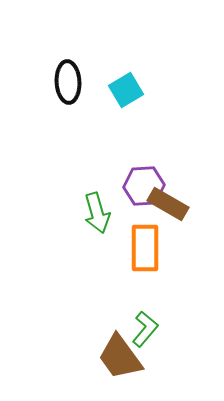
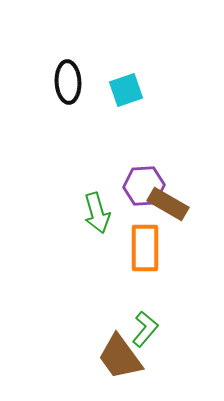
cyan square: rotated 12 degrees clockwise
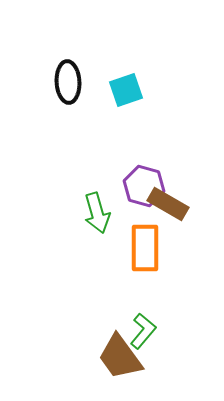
purple hexagon: rotated 18 degrees clockwise
green L-shape: moved 2 px left, 2 px down
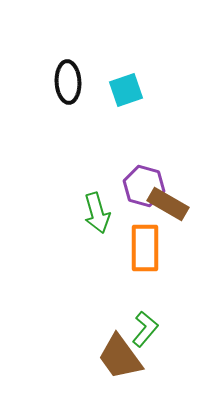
green L-shape: moved 2 px right, 2 px up
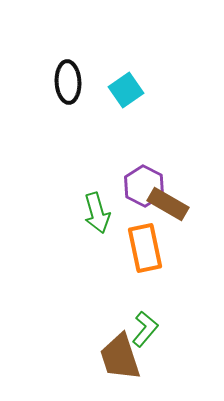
cyan square: rotated 16 degrees counterclockwise
purple hexagon: rotated 12 degrees clockwise
orange rectangle: rotated 12 degrees counterclockwise
brown trapezoid: rotated 18 degrees clockwise
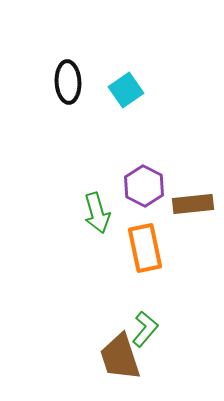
brown rectangle: moved 25 px right; rotated 36 degrees counterclockwise
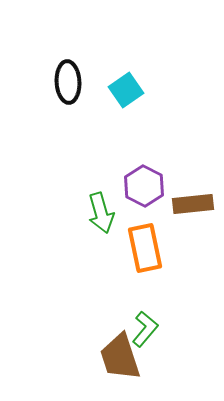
green arrow: moved 4 px right
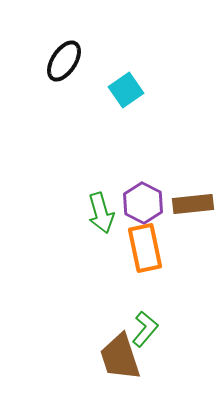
black ellipse: moved 4 px left, 21 px up; rotated 36 degrees clockwise
purple hexagon: moved 1 px left, 17 px down
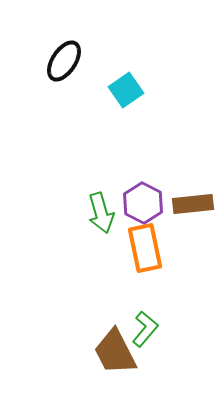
brown trapezoid: moved 5 px left, 5 px up; rotated 9 degrees counterclockwise
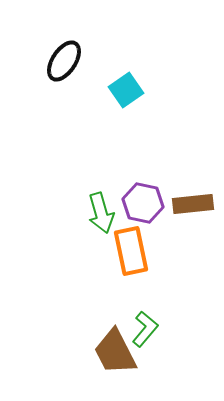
purple hexagon: rotated 15 degrees counterclockwise
orange rectangle: moved 14 px left, 3 px down
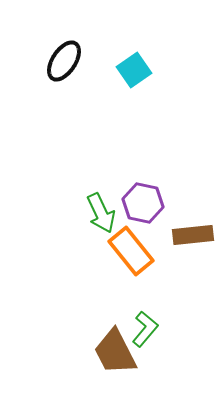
cyan square: moved 8 px right, 20 px up
brown rectangle: moved 31 px down
green arrow: rotated 9 degrees counterclockwise
orange rectangle: rotated 27 degrees counterclockwise
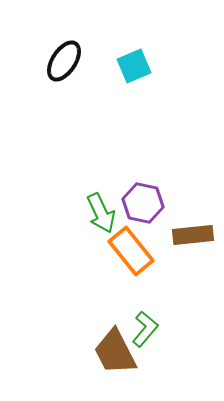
cyan square: moved 4 px up; rotated 12 degrees clockwise
